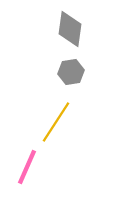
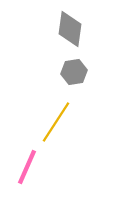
gray hexagon: moved 3 px right
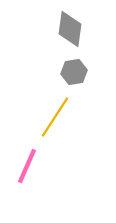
yellow line: moved 1 px left, 5 px up
pink line: moved 1 px up
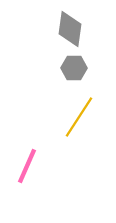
gray hexagon: moved 4 px up; rotated 10 degrees clockwise
yellow line: moved 24 px right
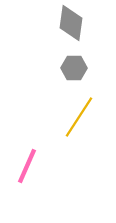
gray diamond: moved 1 px right, 6 px up
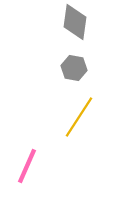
gray diamond: moved 4 px right, 1 px up
gray hexagon: rotated 10 degrees clockwise
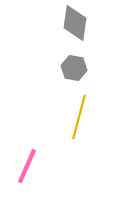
gray diamond: moved 1 px down
yellow line: rotated 18 degrees counterclockwise
